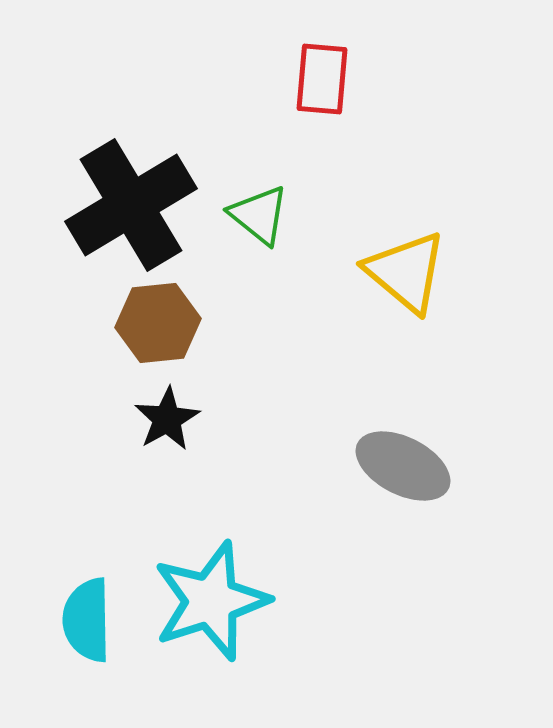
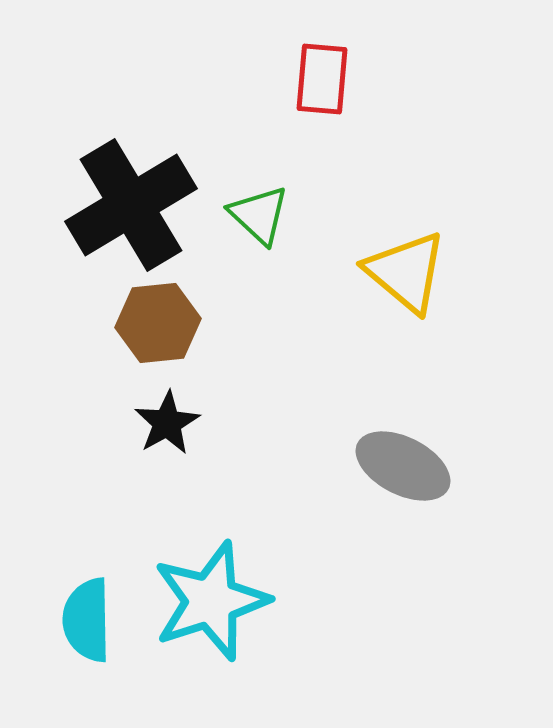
green triangle: rotated 4 degrees clockwise
black star: moved 4 px down
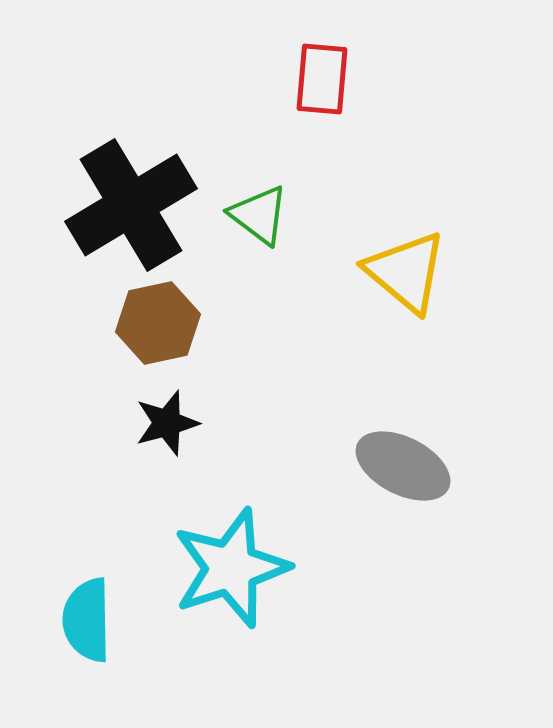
green triangle: rotated 6 degrees counterclockwise
brown hexagon: rotated 6 degrees counterclockwise
black star: rotated 14 degrees clockwise
cyan star: moved 20 px right, 33 px up
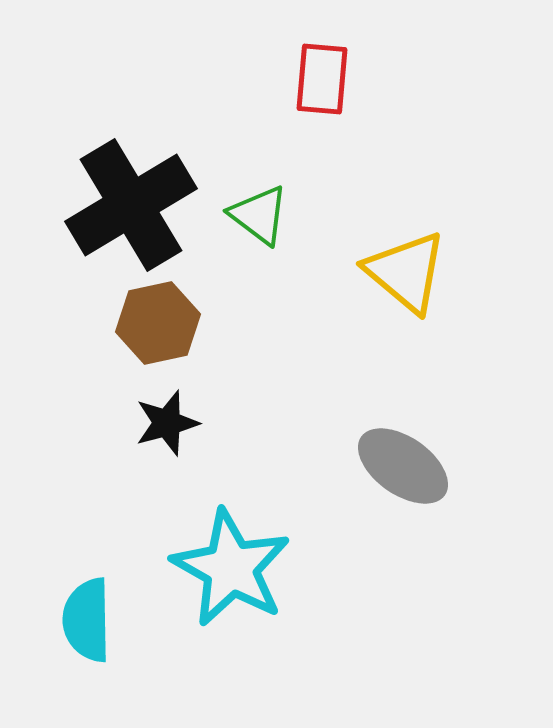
gray ellipse: rotated 8 degrees clockwise
cyan star: rotated 25 degrees counterclockwise
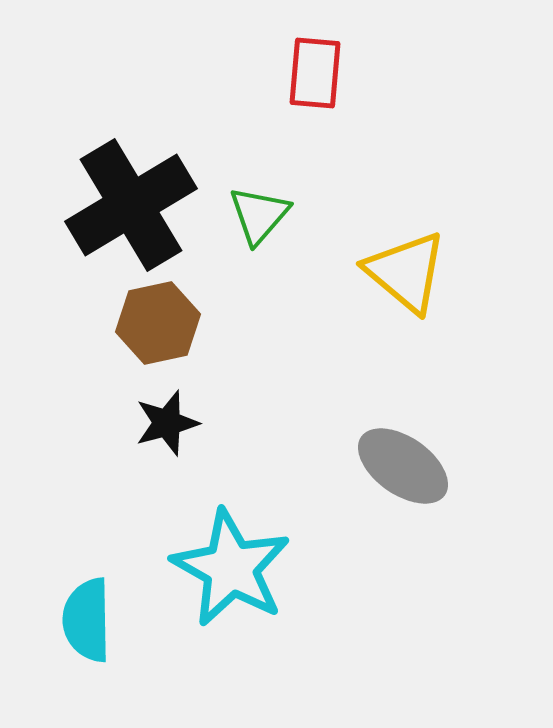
red rectangle: moved 7 px left, 6 px up
green triangle: rotated 34 degrees clockwise
